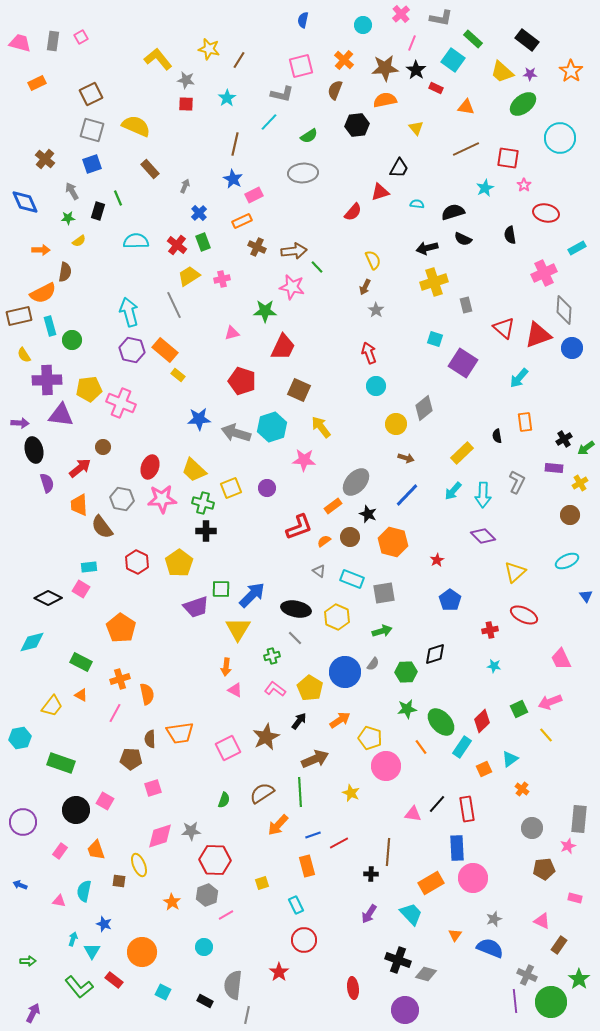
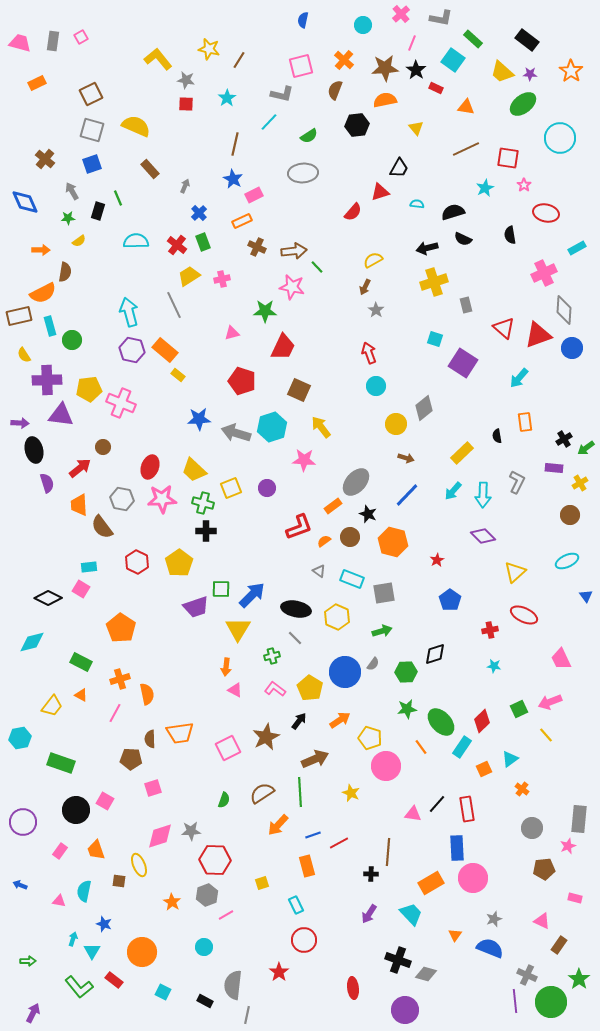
yellow semicircle at (373, 260): rotated 96 degrees counterclockwise
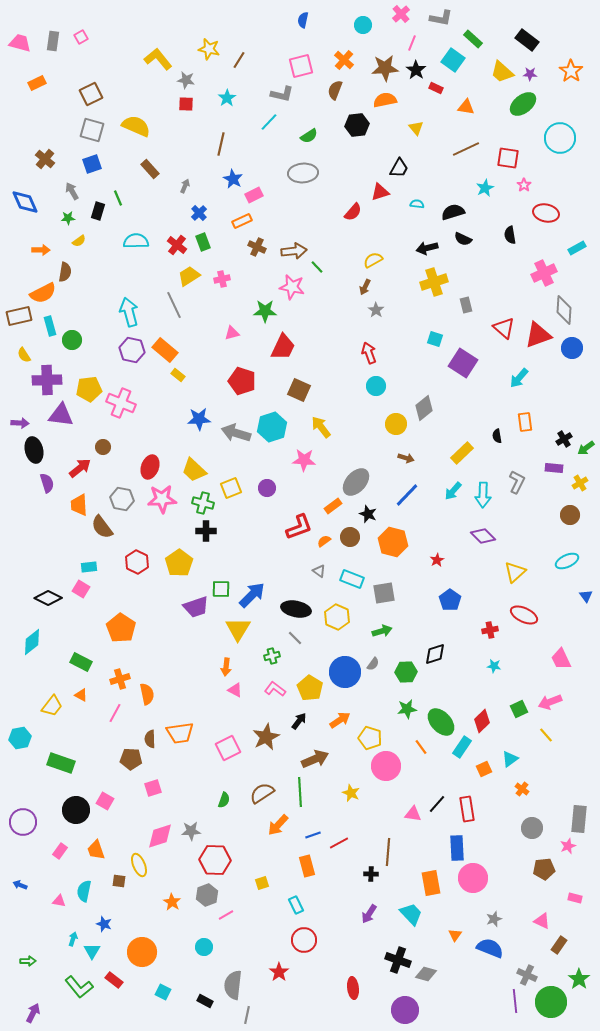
brown line at (235, 144): moved 14 px left
cyan diamond at (32, 642): rotated 24 degrees counterclockwise
orange rectangle at (431, 883): rotated 70 degrees counterclockwise
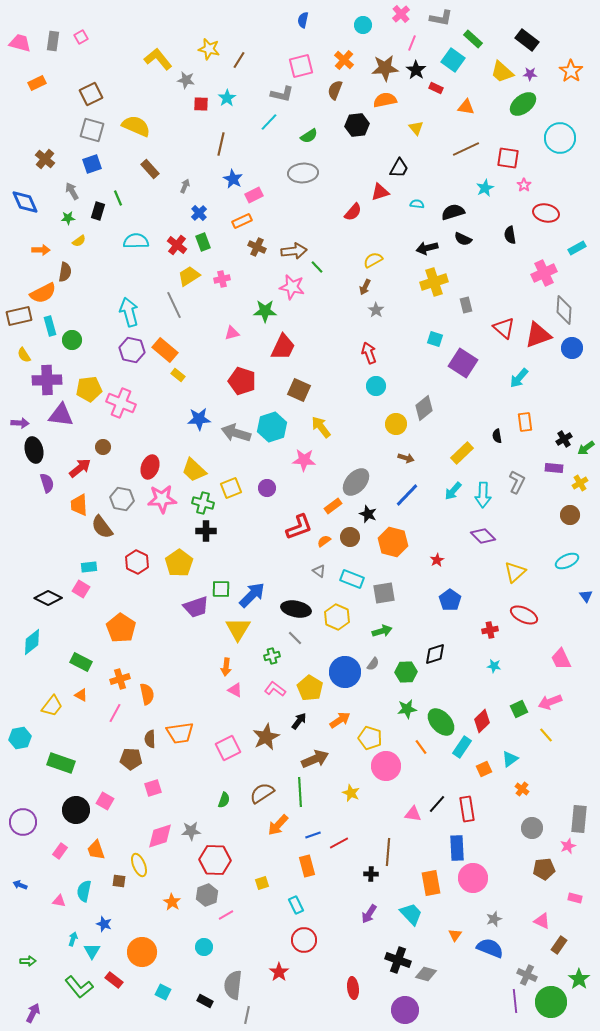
red square at (186, 104): moved 15 px right
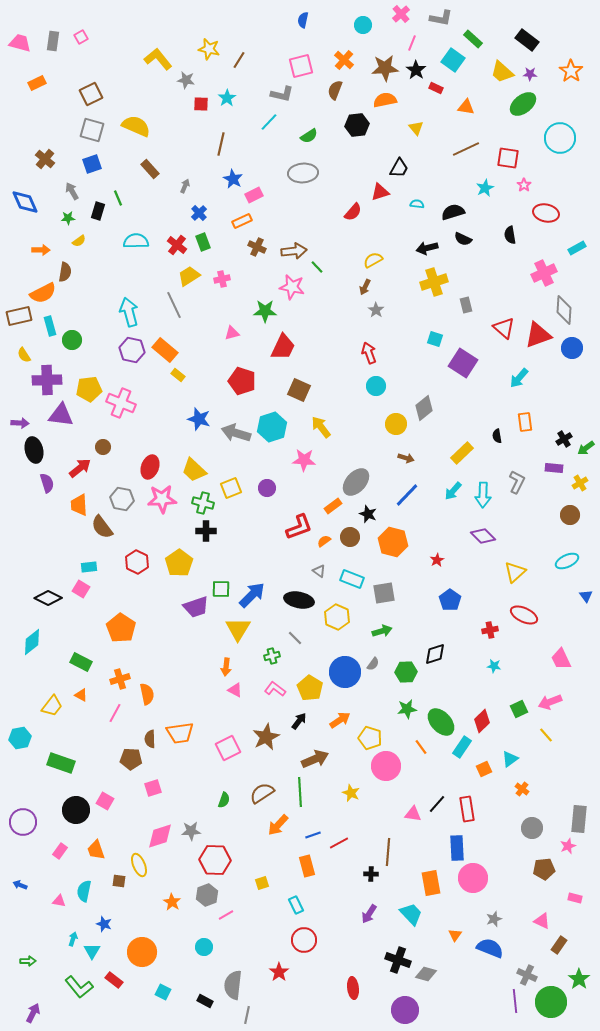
blue star at (199, 419): rotated 20 degrees clockwise
black ellipse at (296, 609): moved 3 px right, 9 px up
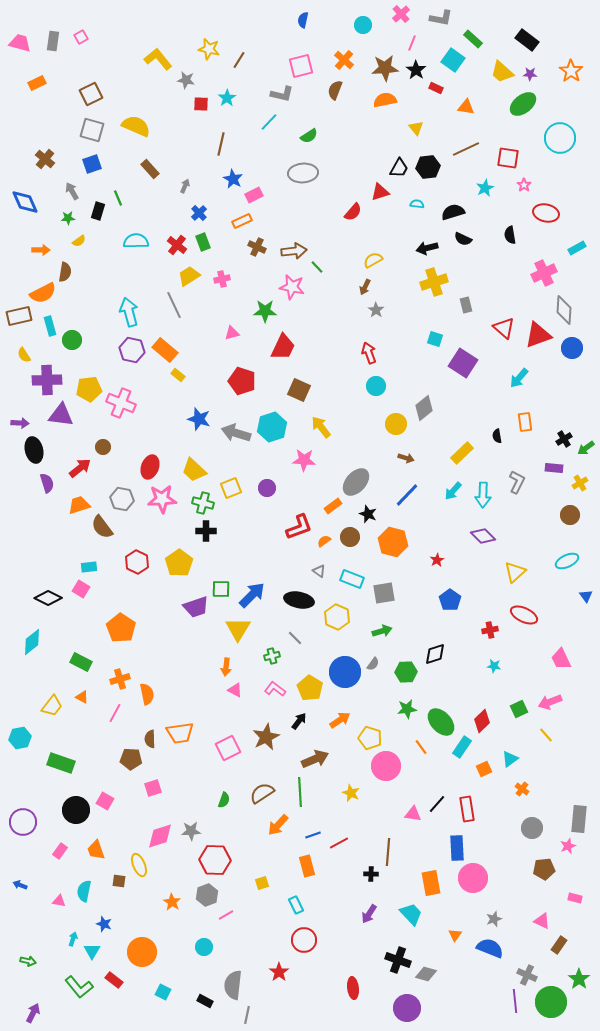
black hexagon at (357, 125): moved 71 px right, 42 px down
orange trapezoid at (79, 505): rotated 75 degrees clockwise
orange triangle at (81, 695): moved 1 px right, 2 px down
green arrow at (28, 961): rotated 14 degrees clockwise
purple circle at (405, 1010): moved 2 px right, 2 px up
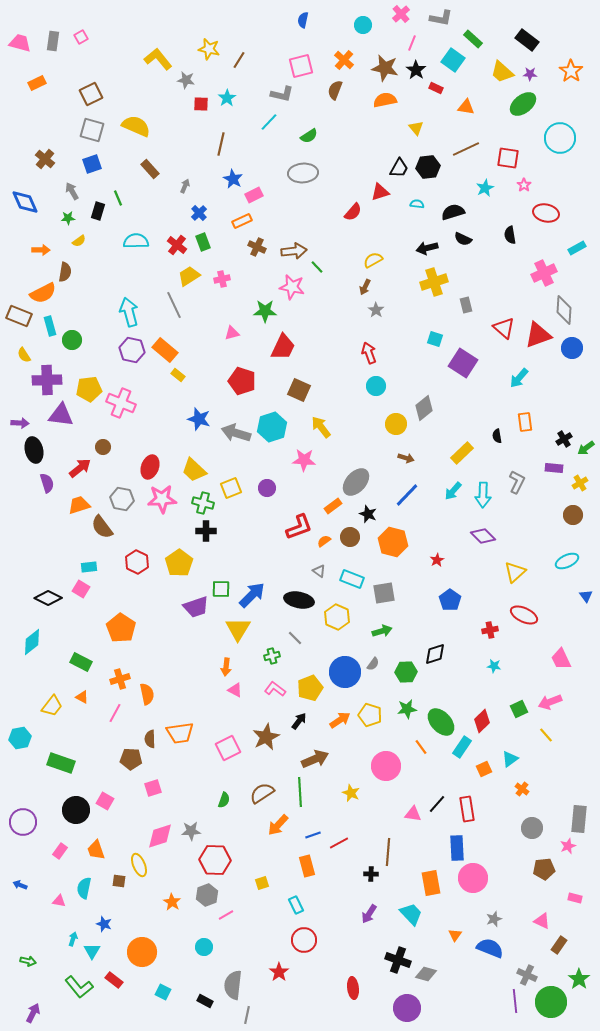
brown star at (385, 68): rotated 16 degrees clockwise
brown rectangle at (19, 316): rotated 35 degrees clockwise
brown circle at (570, 515): moved 3 px right
yellow pentagon at (310, 688): rotated 20 degrees clockwise
yellow pentagon at (370, 738): moved 23 px up
cyan semicircle at (84, 891): moved 3 px up
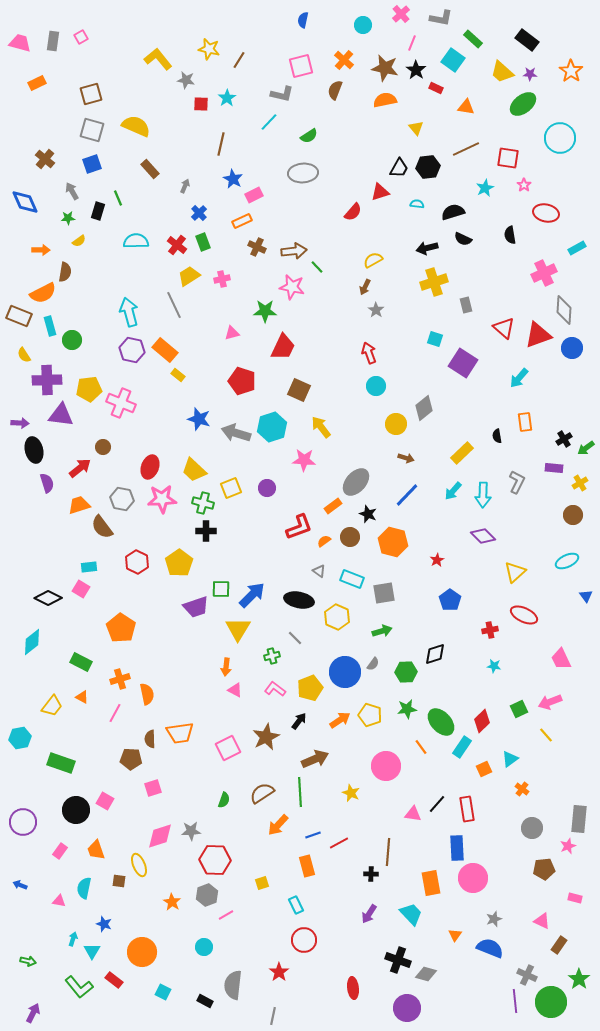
brown square at (91, 94): rotated 10 degrees clockwise
gray line at (247, 1015): moved 26 px right, 1 px down
